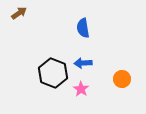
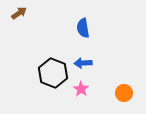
orange circle: moved 2 px right, 14 px down
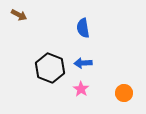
brown arrow: moved 2 px down; rotated 63 degrees clockwise
black hexagon: moved 3 px left, 5 px up
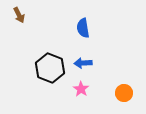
brown arrow: rotated 35 degrees clockwise
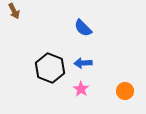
brown arrow: moved 5 px left, 4 px up
blue semicircle: rotated 36 degrees counterclockwise
orange circle: moved 1 px right, 2 px up
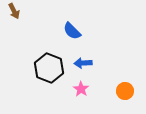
blue semicircle: moved 11 px left, 3 px down
black hexagon: moved 1 px left
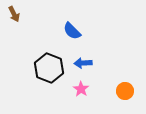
brown arrow: moved 3 px down
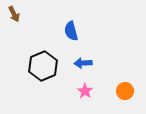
blue semicircle: moved 1 px left; rotated 30 degrees clockwise
black hexagon: moved 6 px left, 2 px up; rotated 16 degrees clockwise
pink star: moved 4 px right, 2 px down
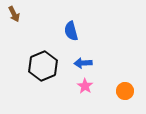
pink star: moved 5 px up
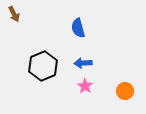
blue semicircle: moved 7 px right, 3 px up
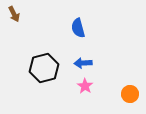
black hexagon: moved 1 px right, 2 px down; rotated 8 degrees clockwise
orange circle: moved 5 px right, 3 px down
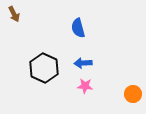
black hexagon: rotated 20 degrees counterclockwise
pink star: rotated 28 degrees counterclockwise
orange circle: moved 3 px right
